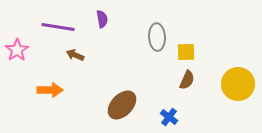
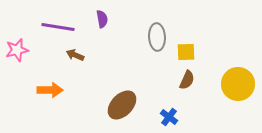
pink star: rotated 20 degrees clockwise
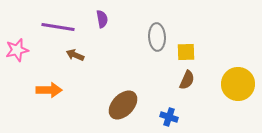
orange arrow: moved 1 px left
brown ellipse: moved 1 px right
blue cross: rotated 18 degrees counterclockwise
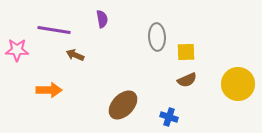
purple line: moved 4 px left, 3 px down
pink star: rotated 15 degrees clockwise
brown semicircle: rotated 42 degrees clockwise
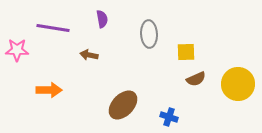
purple line: moved 1 px left, 2 px up
gray ellipse: moved 8 px left, 3 px up
brown arrow: moved 14 px right; rotated 12 degrees counterclockwise
brown semicircle: moved 9 px right, 1 px up
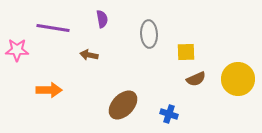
yellow circle: moved 5 px up
blue cross: moved 3 px up
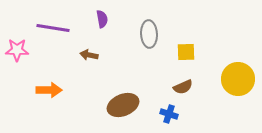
brown semicircle: moved 13 px left, 8 px down
brown ellipse: rotated 24 degrees clockwise
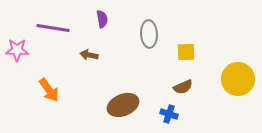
orange arrow: rotated 55 degrees clockwise
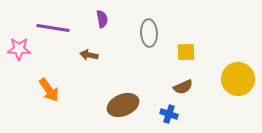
gray ellipse: moved 1 px up
pink star: moved 2 px right, 1 px up
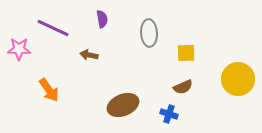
purple line: rotated 16 degrees clockwise
yellow square: moved 1 px down
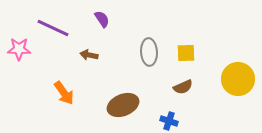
purple semicircle: rotated 24 degrees counterclockwise
gray ellipse: moved 19 px down
orange arrow: moved 15 px right, 3 px down
blue cross: moved 7 px down
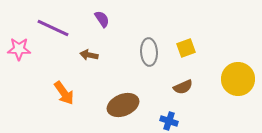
yellow square: moved 5 px up; rotated 18 degrees counterclockwise
